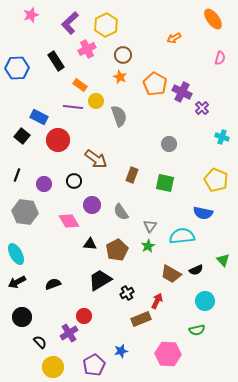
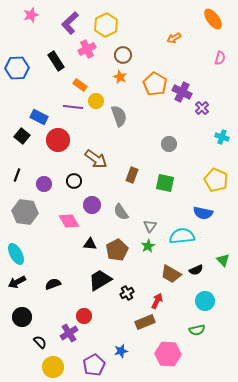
brown rectangle at (141, 319): moved 4 px right, 3 px down
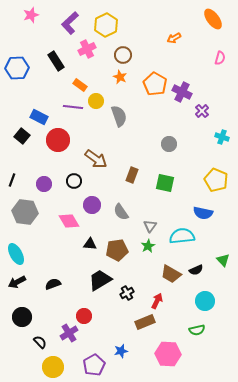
purple cross at (202, 108): moved 3 px down
black line at (17, 175): moved 5 px left, 5 px down
brown pentagon at (117, 250): rotated 20 degrees clockwise
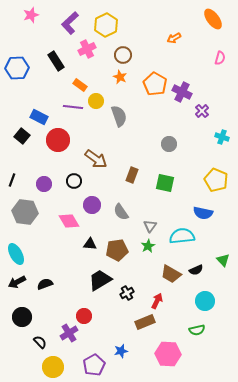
black semicircle at (53, 284): moved 8 px left
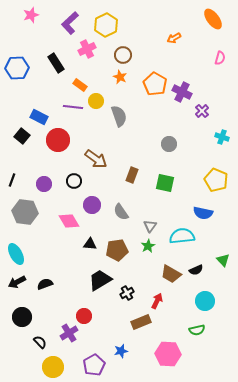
black rectangle at (56, 61): moved 2 px down
brown rectangle at (145, 322): moved 4 px left
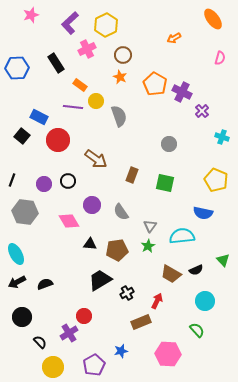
black circle at (74, 181): moved 6 px left
green semicircle at (197, 330): rotated 119 degrees counterclockwise
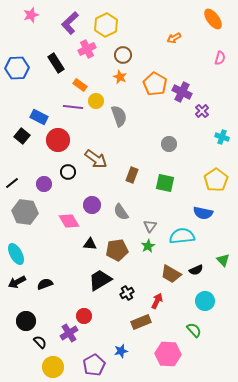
black line at (12, 180): moved 3 px down; rotated 32 degrees clockwise
yellow pentagon at (216, 180): rotated 15 degrees clockwise
black circle at (68, 181): moved 9 px up
black circle at (22, 317): moved 4 px right, 4 px down
green semicircle at (197, 330): moved 3 px left
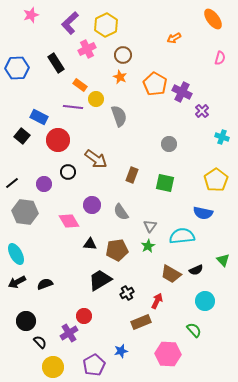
yellow circle at (96, 101): moved 2 px up
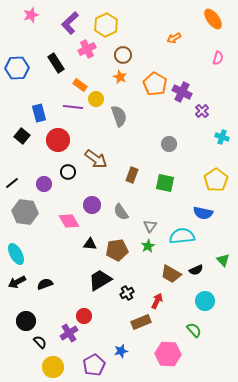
pink semicircle at (220, 58): moved 2 px left
blue rectangle at (39, 117): moved 4 px up; rotated 48 degrees clockwise
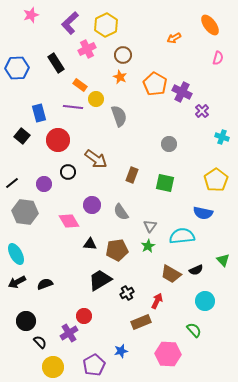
orange ellipse at (213, 19): moved 3 px left, 6 px down
